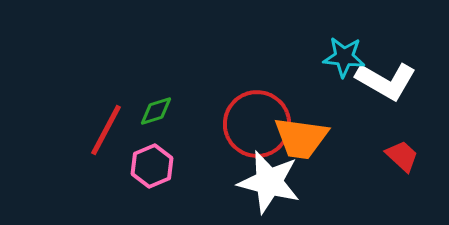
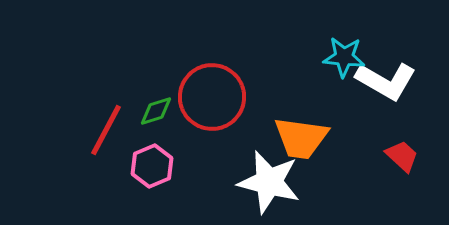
red circle: moved 45 px left, 27 px up
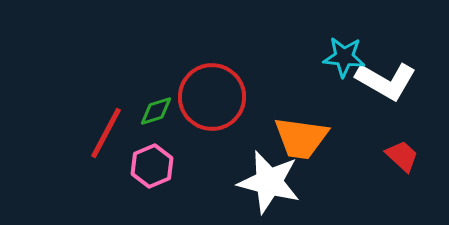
red line: moved 3 px down
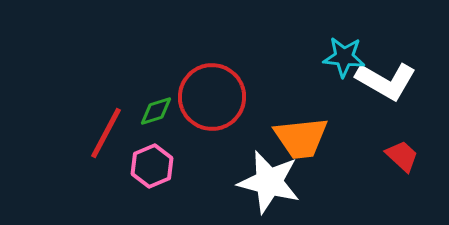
orange trapezoid: rotated 14 degrees counterclockwise
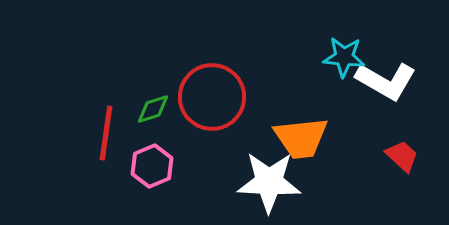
green diamond: moved 3 px left, 2 px up
red line: rotated 20 degrees counterclockwise
white star: rotated 12 degrees counterclockwise
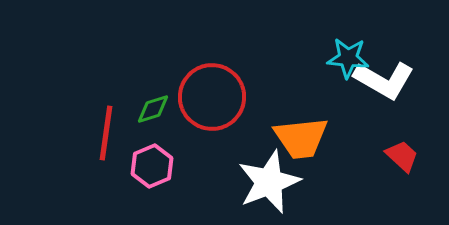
cyan star: moved 4 px right, 1 px down
white L-shape: moved 2 px left, 1 px up
white star: rotated 24 degrees counterclockwise
